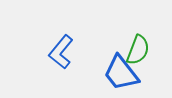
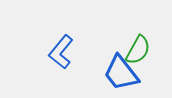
green semicircle: rotated 8 degrees clockwise
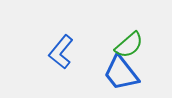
green semicircle: moved 9 px left, 5 px up; rotated 20 degrees clockwise
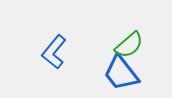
blue L-shape: moved 7 px left
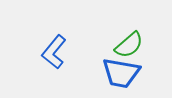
blue trapezoid: rotated 42 degrees counterclockwise
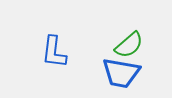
blue L-shape: rotated 32 degrees counterclockwise
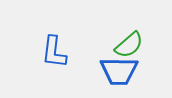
blue trapezoid: moved 2 px left, 2 px up; rotated 9 degrees counterclockwise
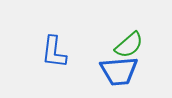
blue trapezoid: rotated 6 degrees counterclockwise
